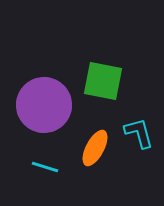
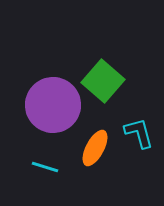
green square: rotated 30 degrees clockwise
purple circle: moved 9 px right
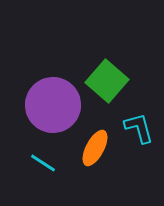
green square: moved 4 px right
cyan L-shape: moved 5 px up
cyan line: moved 2 px left, 4 px up; rotated 16 degrees clockwise
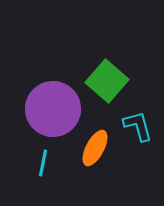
purple circle: moved 4 px down
cyan L-shape: moved 1 px left, 2 px up
cyan line: rotated 68 degrees clockwise
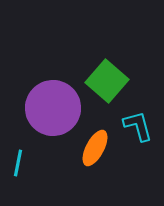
purple circle: moved 1 px up
cyan line: moved 25 px left
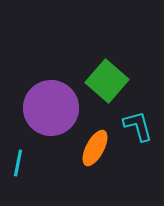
purple circle: moved 2 px left
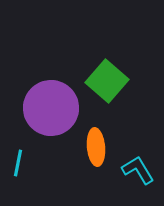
cyan L-shape: moved 44 px down; rotated 16 degrees counterclockwise
orange ellipse: moved 1 px right, 1 px up; rotated 33 degrees counterclockwise
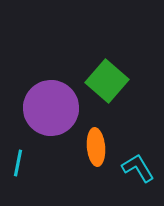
cyan L-shape: moved 2 px up
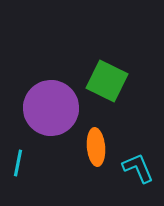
green square: rotated 15 degrees counterclockwise
cyan L-shape: rotated 8 degrees clockwise
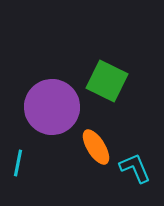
purple circle: moved 1 px right, 1 px up
orange ellipse: rotated 27 degrees counterclockwise
cyan L-shape: moved 3 px left
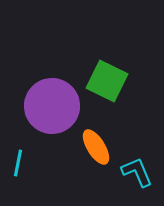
purple circle: moved 1 px up
cyan L-shape: moved 2 px right, 4 px down
